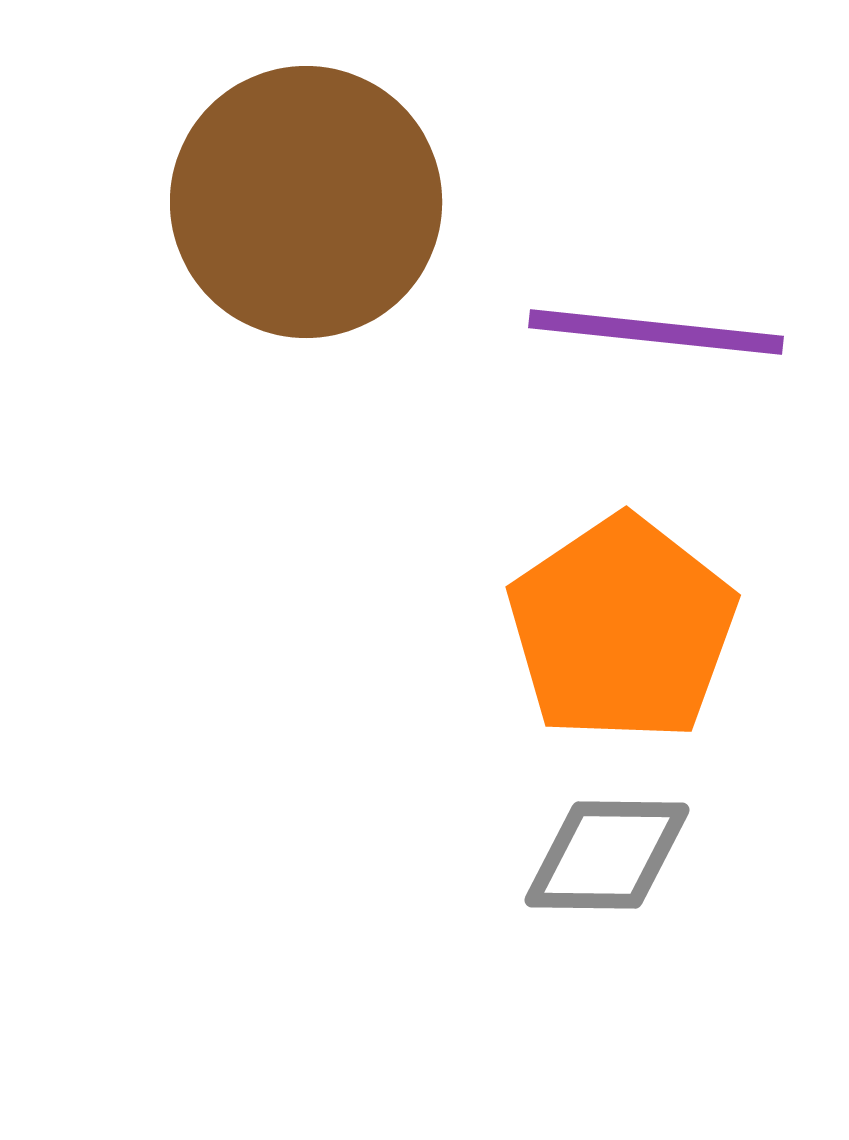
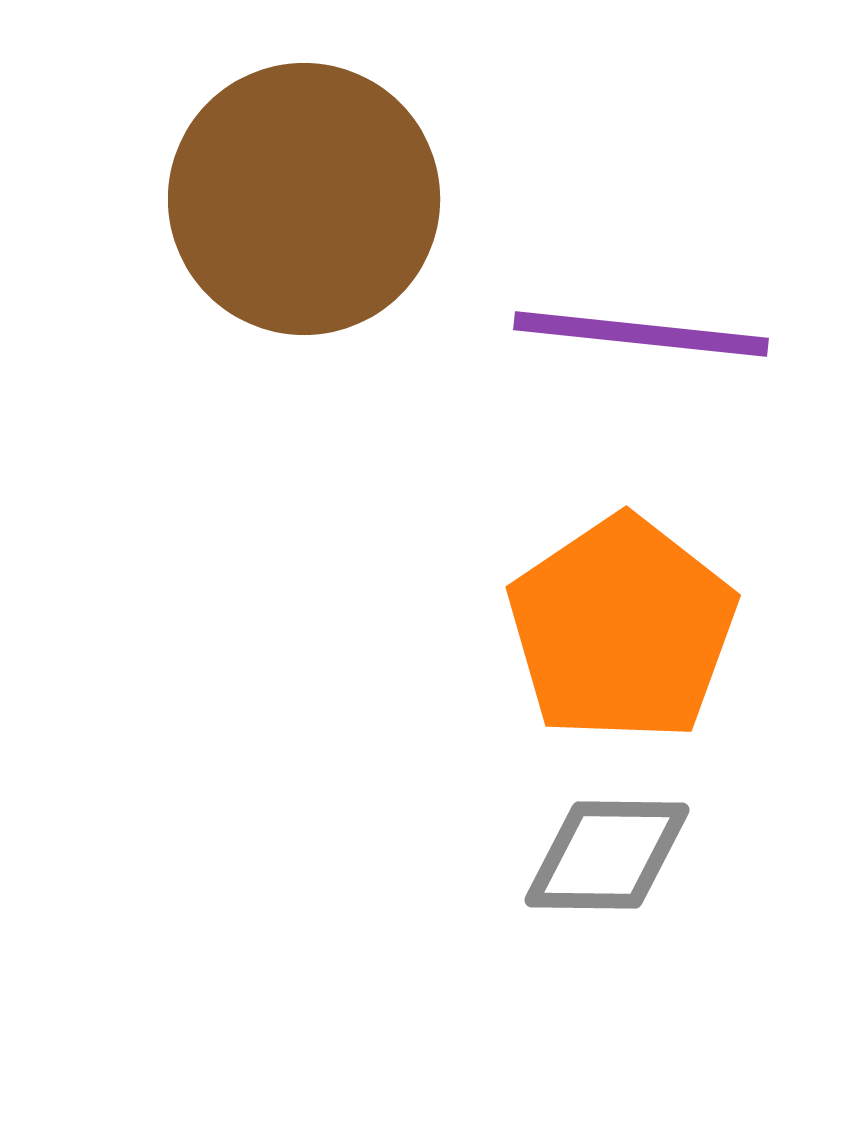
brown circle: moved 2 px left, 3 px up
purple line: moved 15 px left, 2 px down
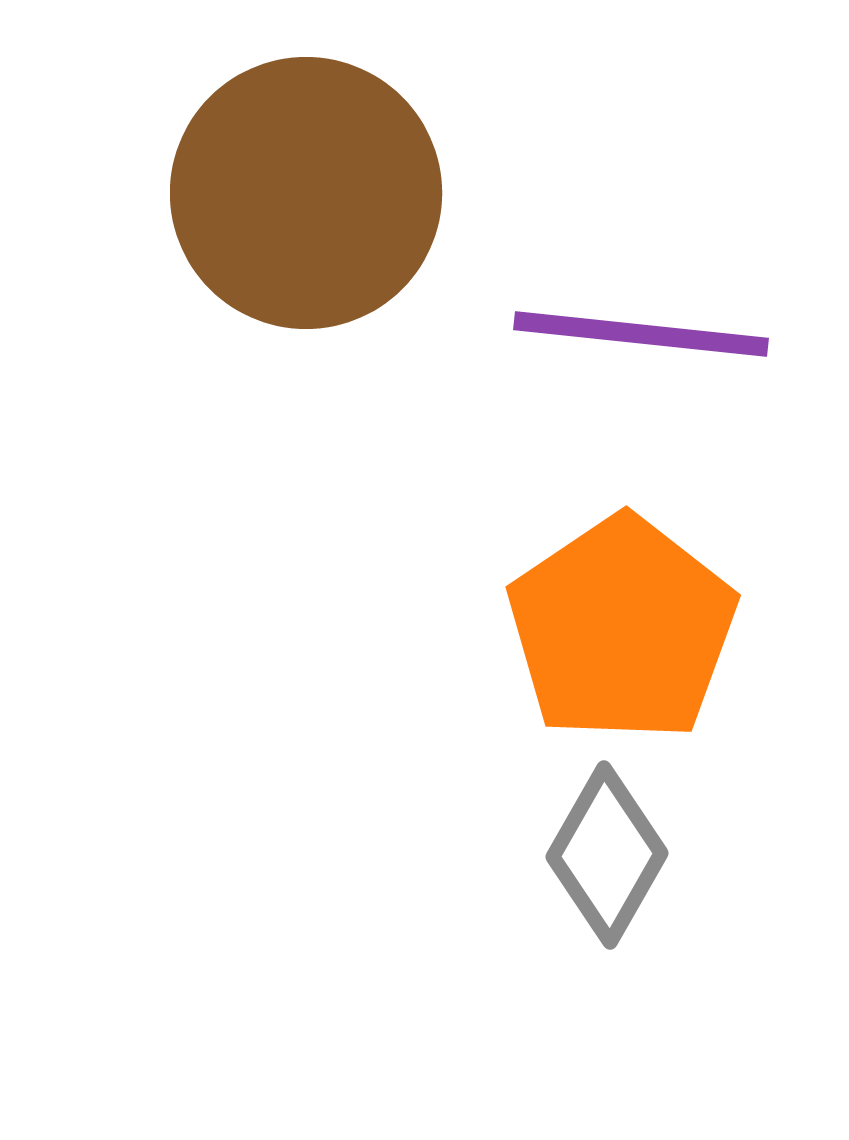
brown circle: moved 2 px right, 6 px up
gray diamond: rotated 61 degrees counterclockwise
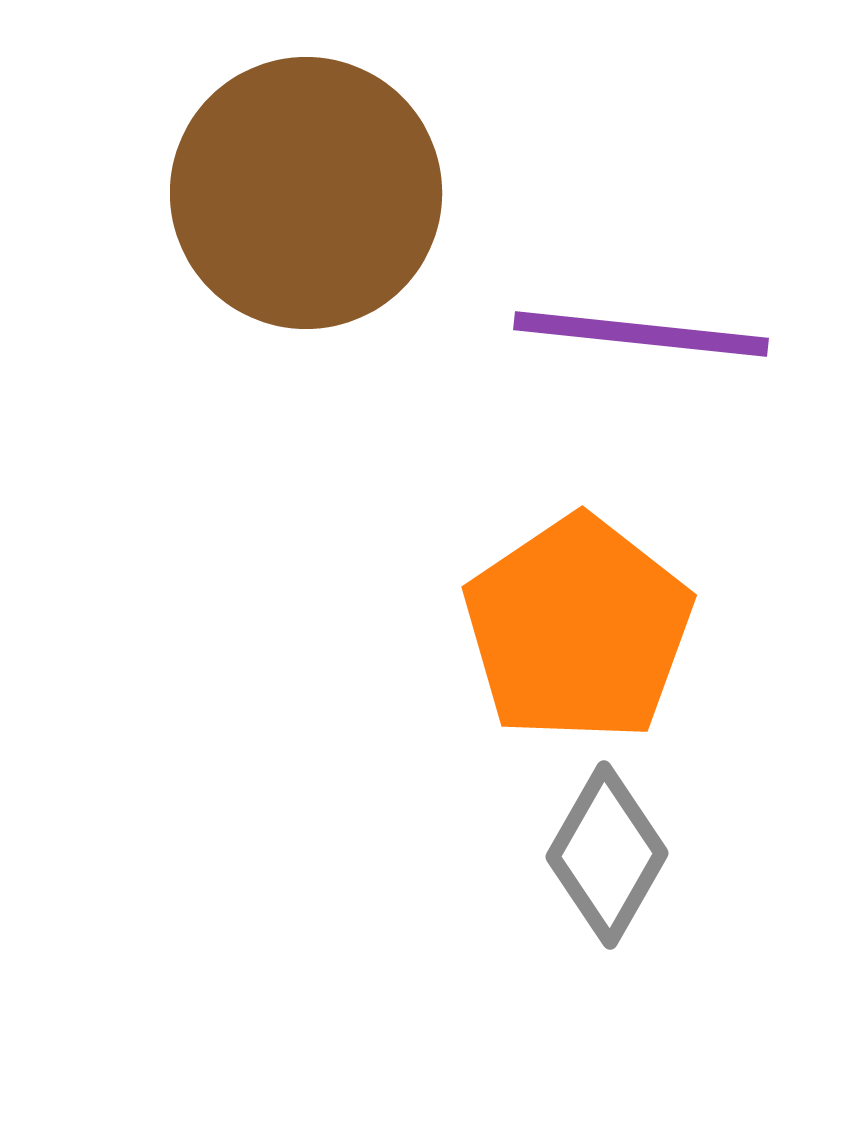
orange pentagon: moved 44 px left
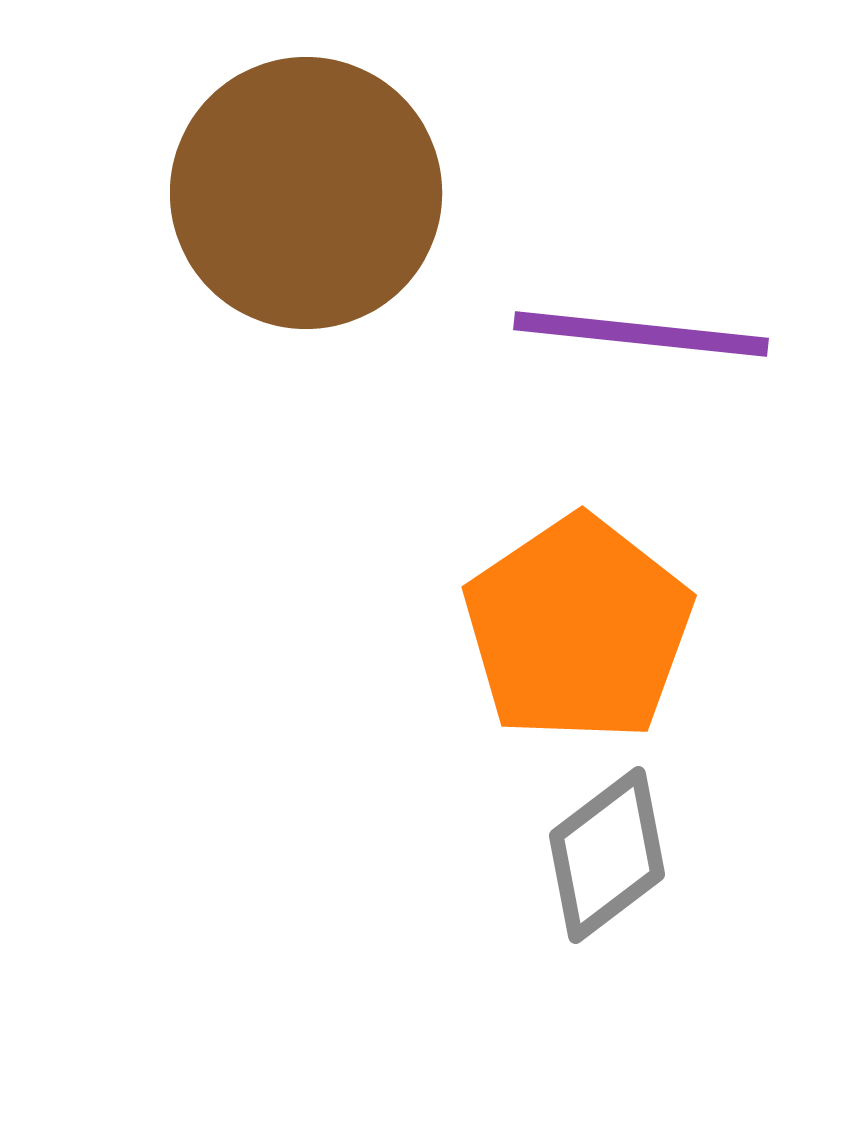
gray diamond: rotated 23 degrees clockwise
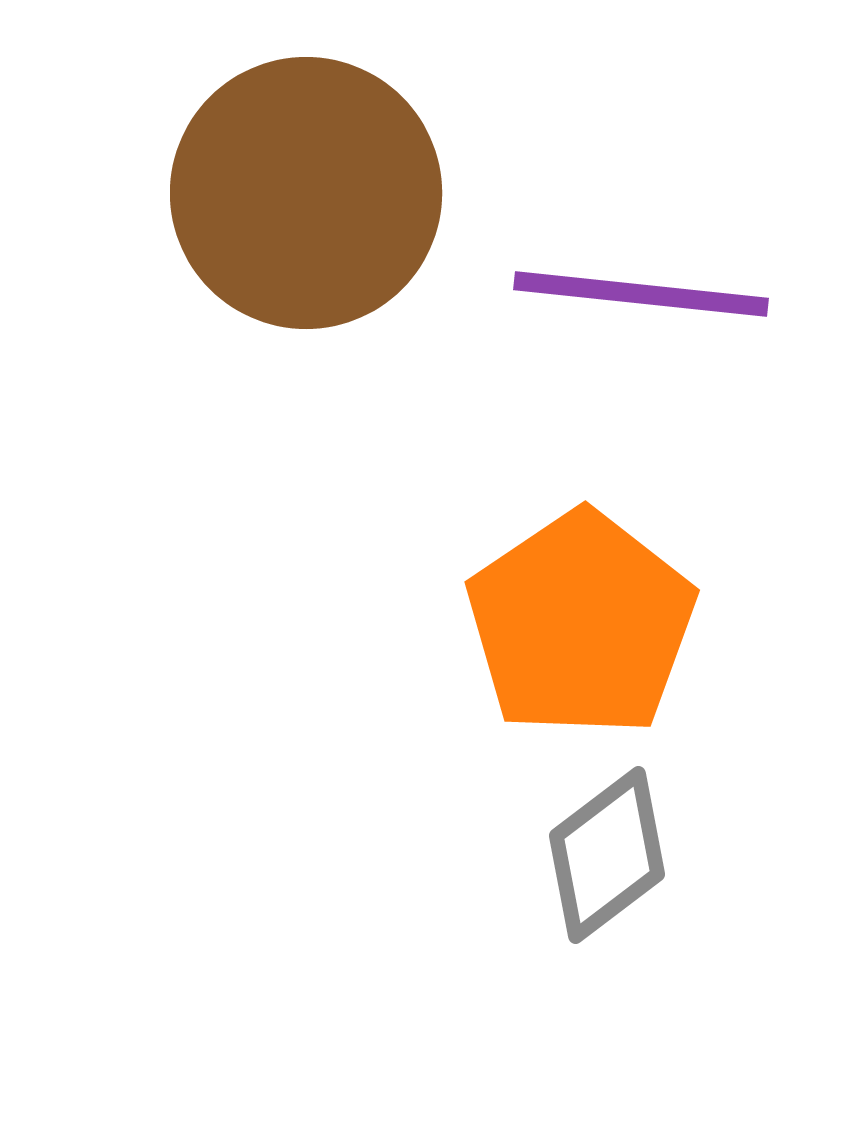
purple line: moved 40 px up
orange pentagon: moved 3 px right, 5 px up
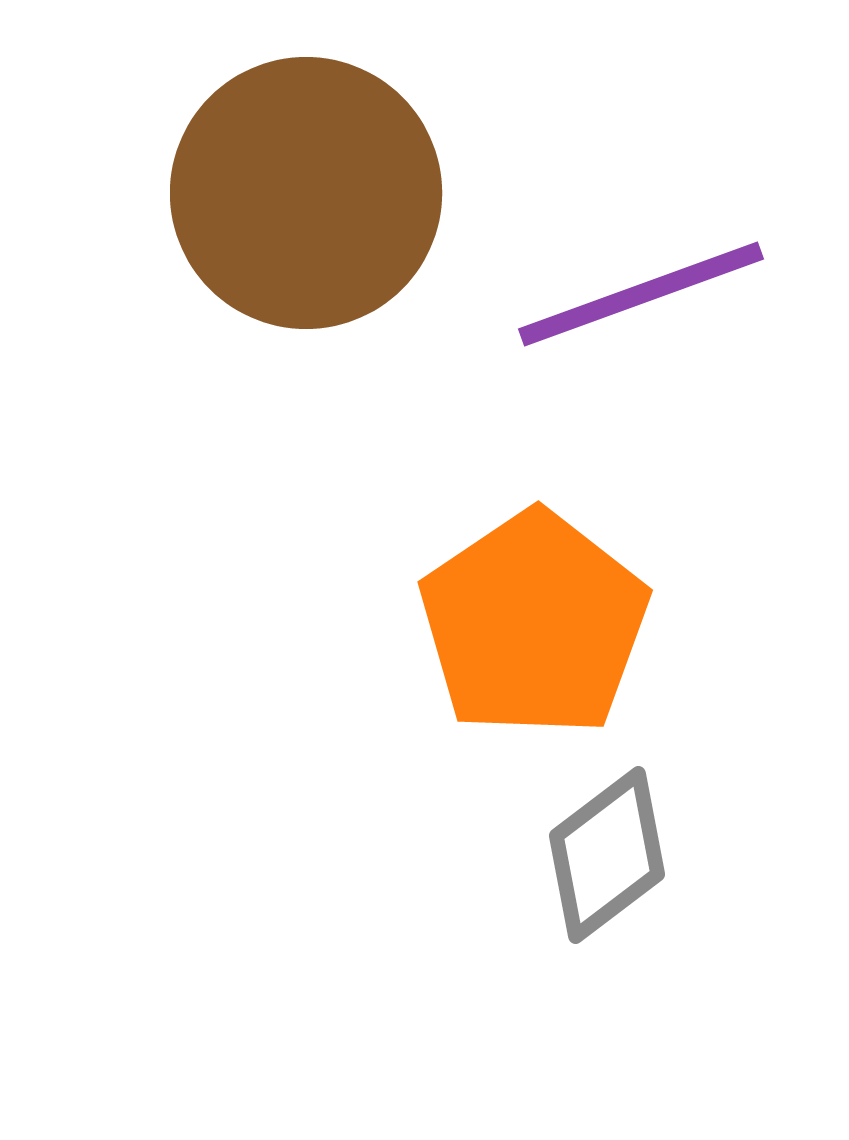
purple line: rotated 26 degrees counterclockwise
orange pentagon: moved 47 px left
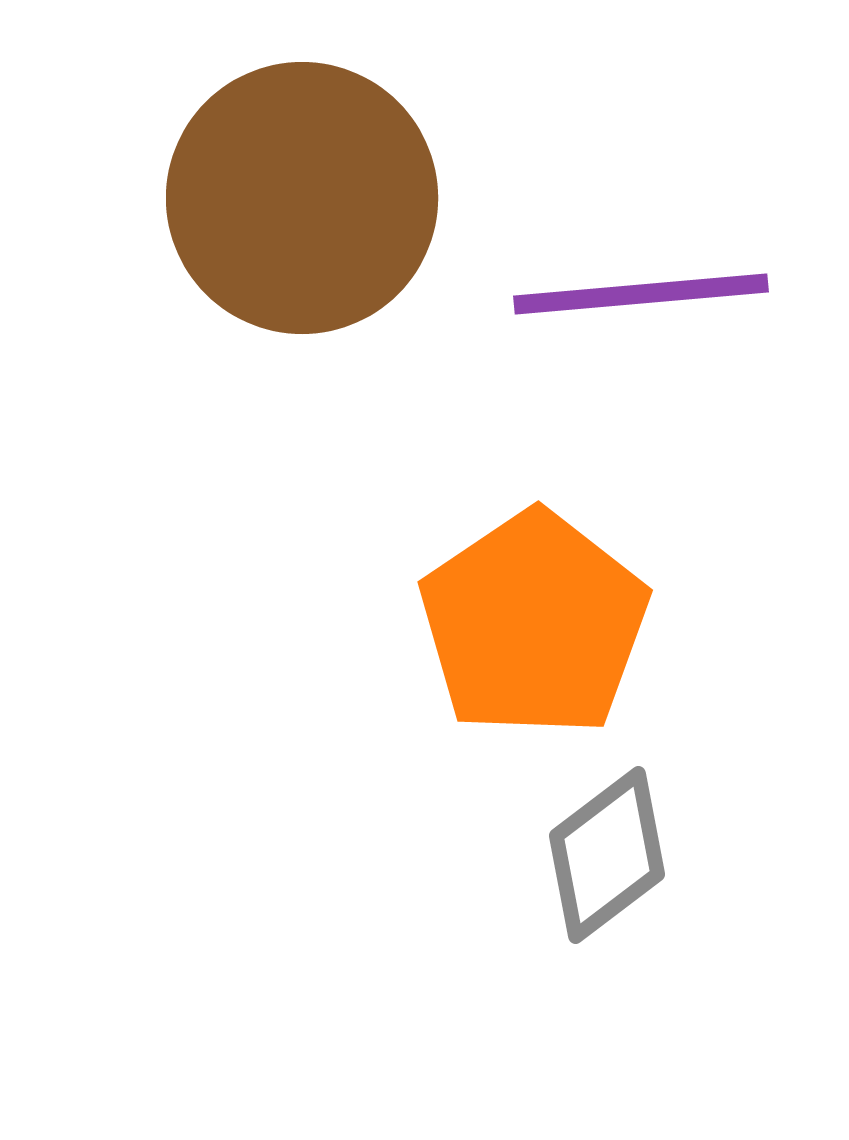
brown circle: moved 4 px left, 5 px down
purple line: rotated 15 degrees clockwise
